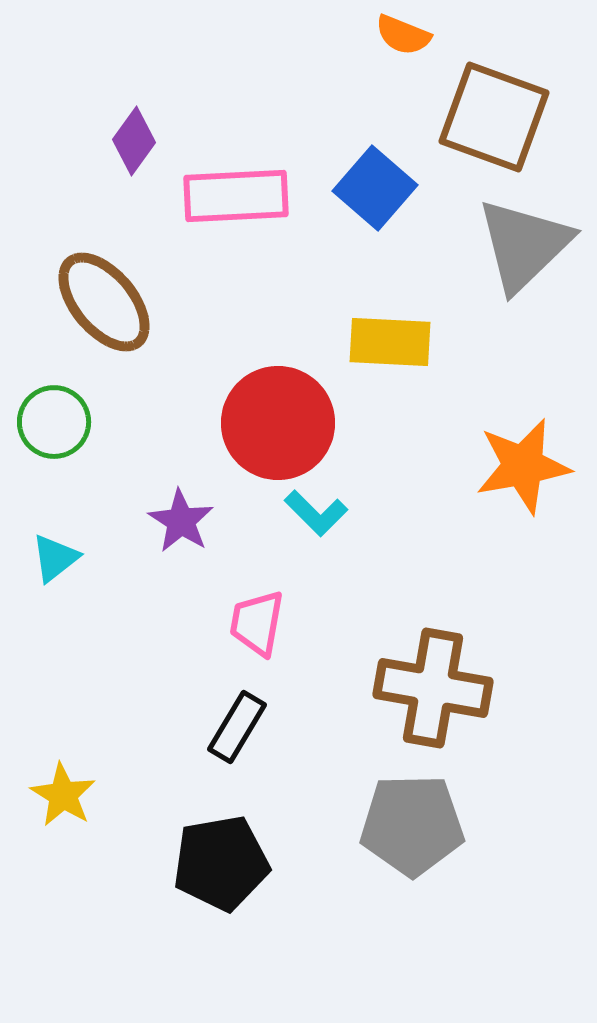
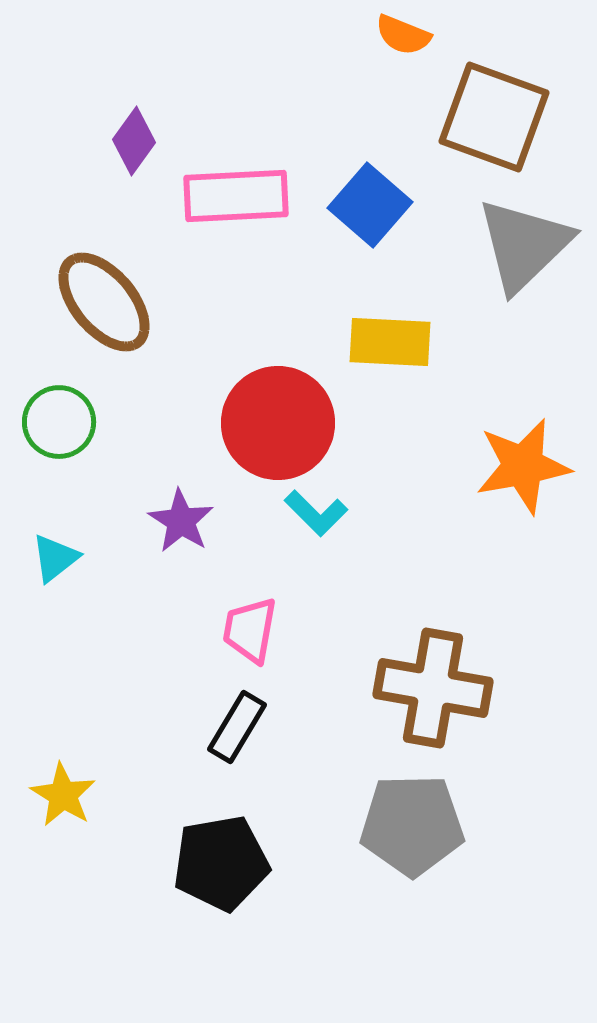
blue square: moved 5 px left, 17 px down
green circle: moved 5 px right
pink trapezoid: moved 7 px left, 7 px down
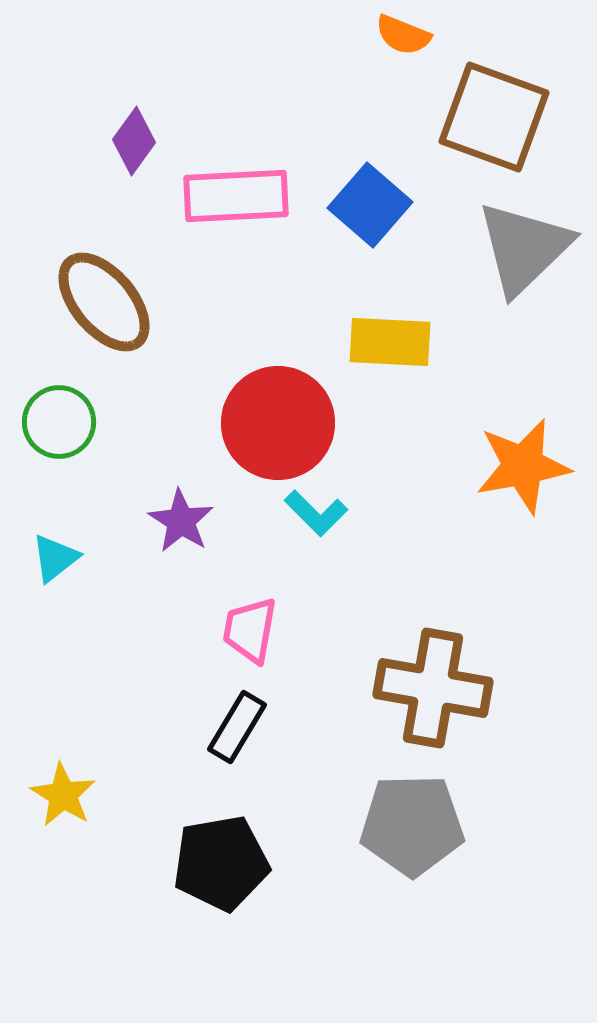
gray triangle: moved 3 px down
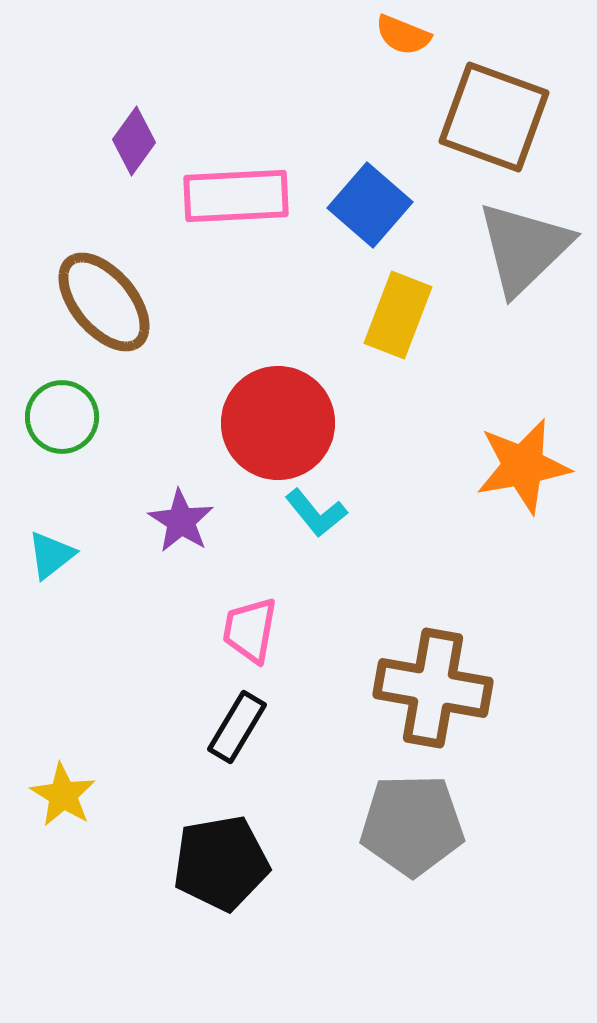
yellow rectangle: moved 8 px right, 27 px up; rotated 72 degrees counterclockwise
green circle: moved 3 px right, 5 px up
cyan L-shape: rotated 6 degrees clockwise
cyan triangle: moved 4 px left, 3 px up
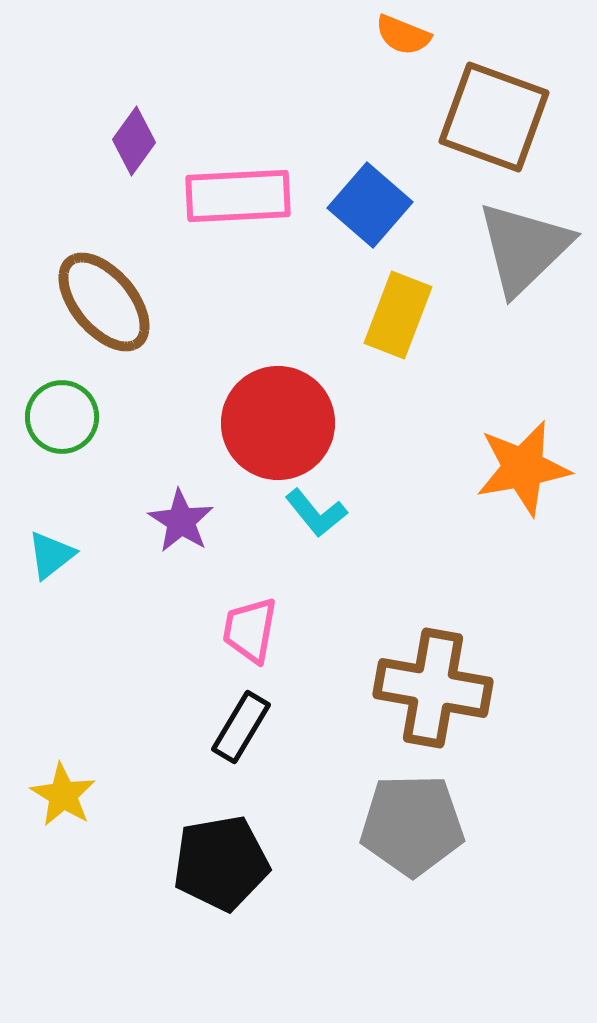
pink rectangle: moved 2 px right
orange star: moved 2 px down
black rectangle: moved 4 px right
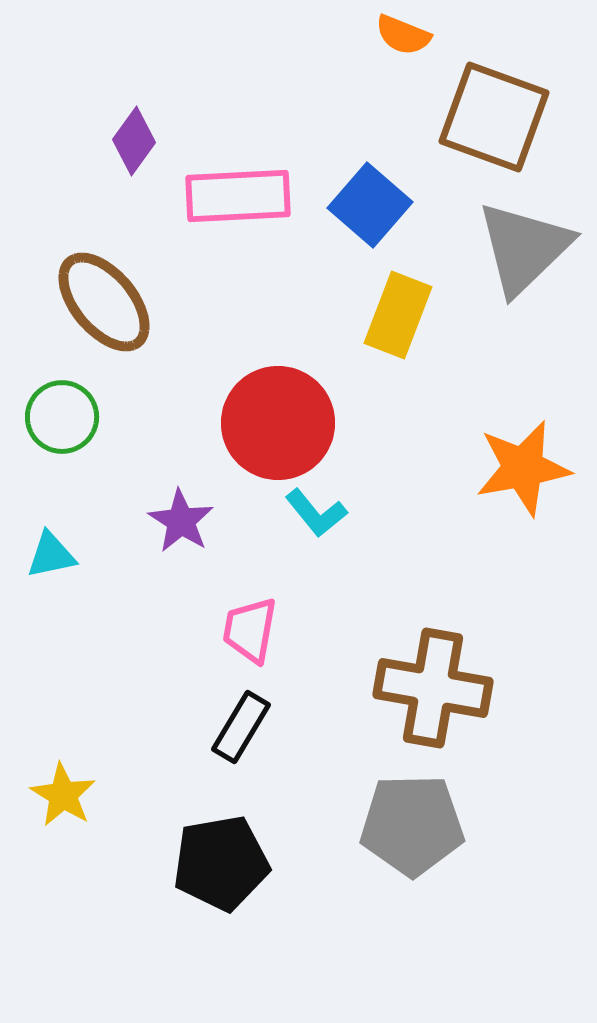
cyan triangle: rotated 26 degrees clockwise
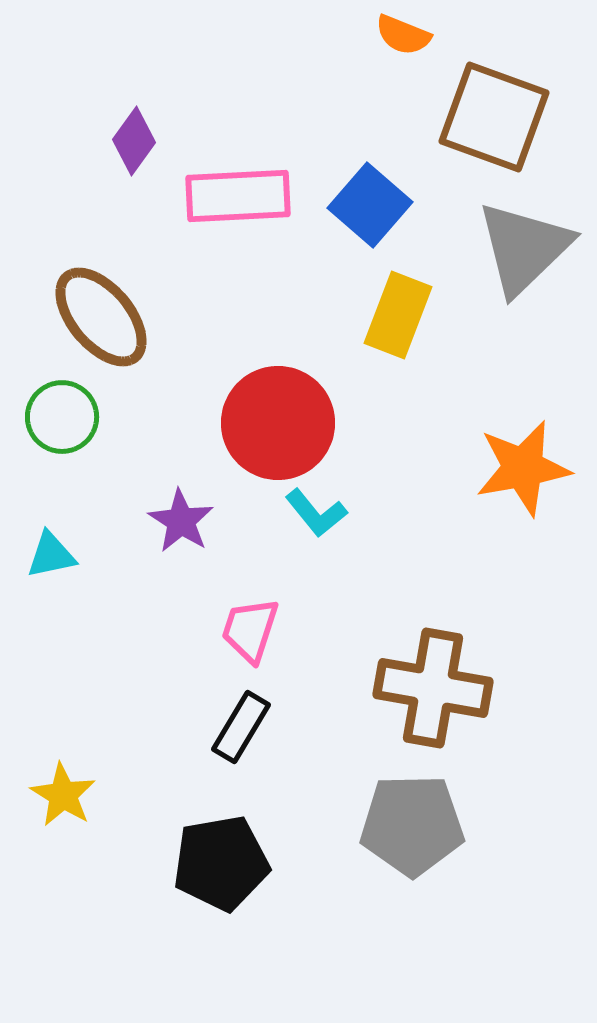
brown ellipse: moved 3 px left, 15 px down
pink trapezoid: rotated 8 degrees clockwise
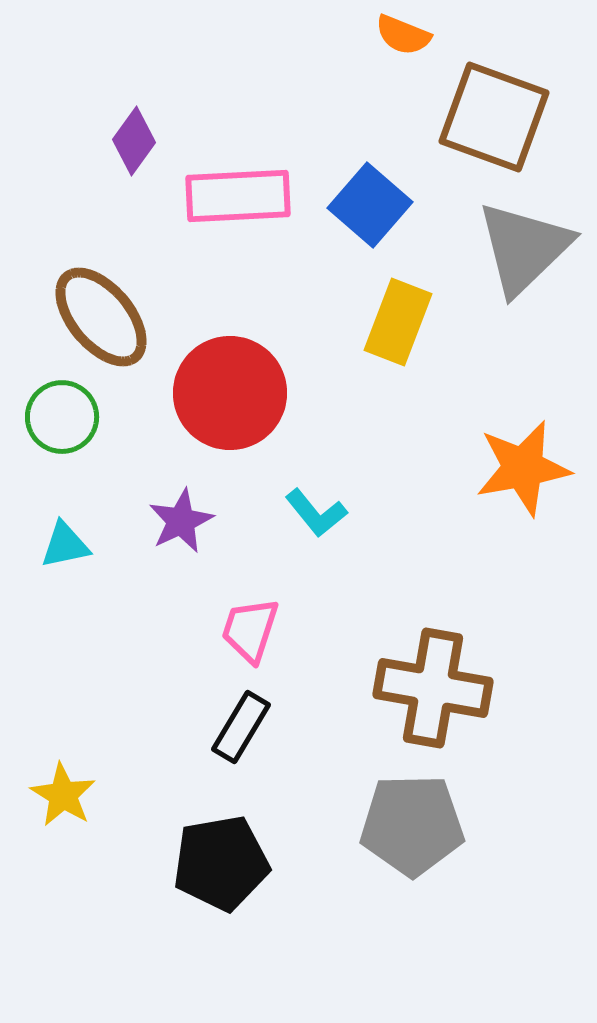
yellow rectangle: moved 7 px down
red circle: moved 48 px left, 30 px up
purple star: rotated 14 degrees clockwise
cyan triangle: moved 14 px right, 10 px up
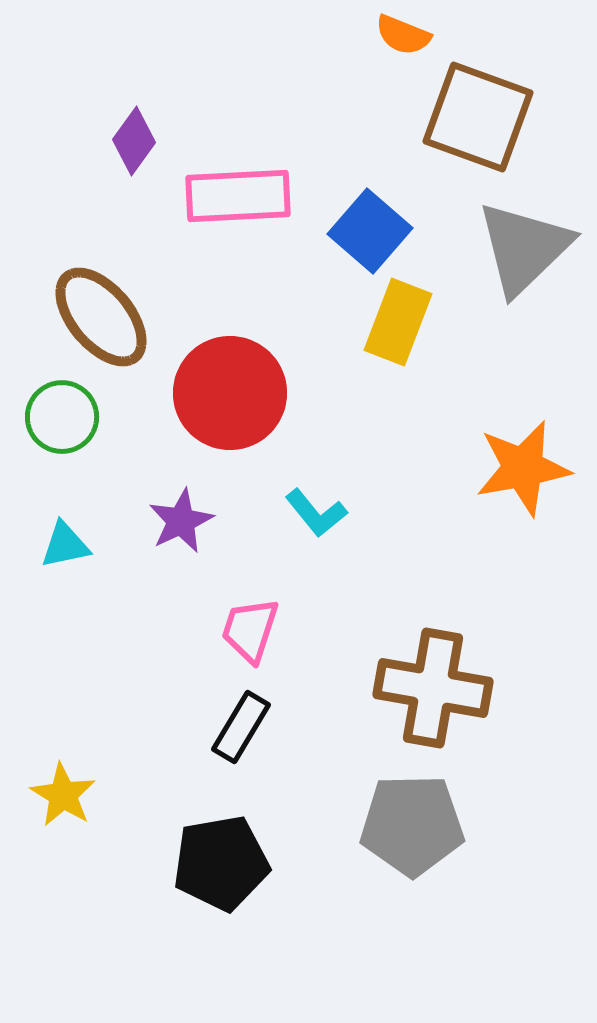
brown square: moved 16 px left
blue square: moved 26 px down
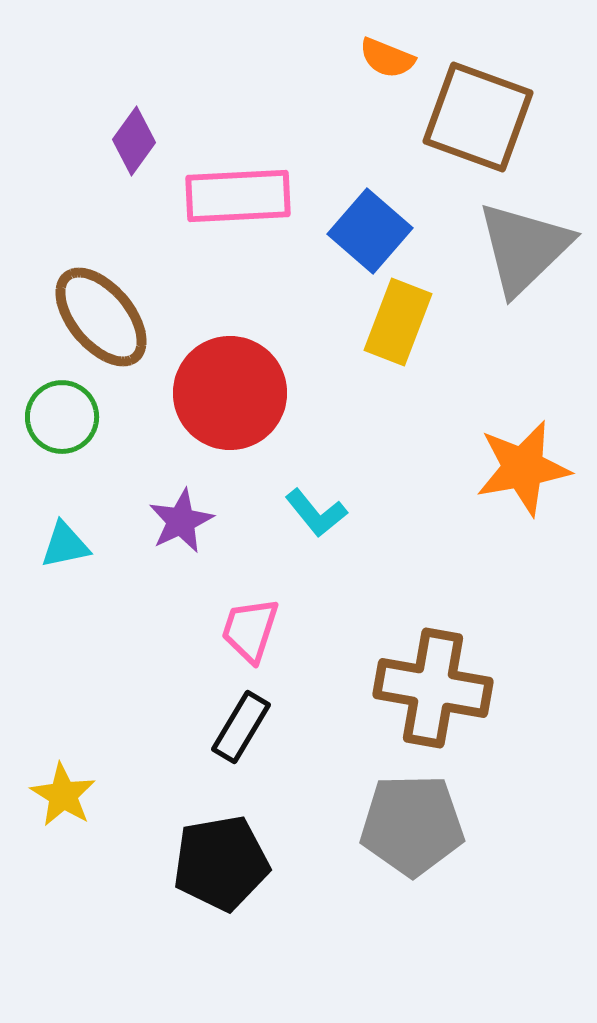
orange semicircle: moved 16 px left, 23 px down
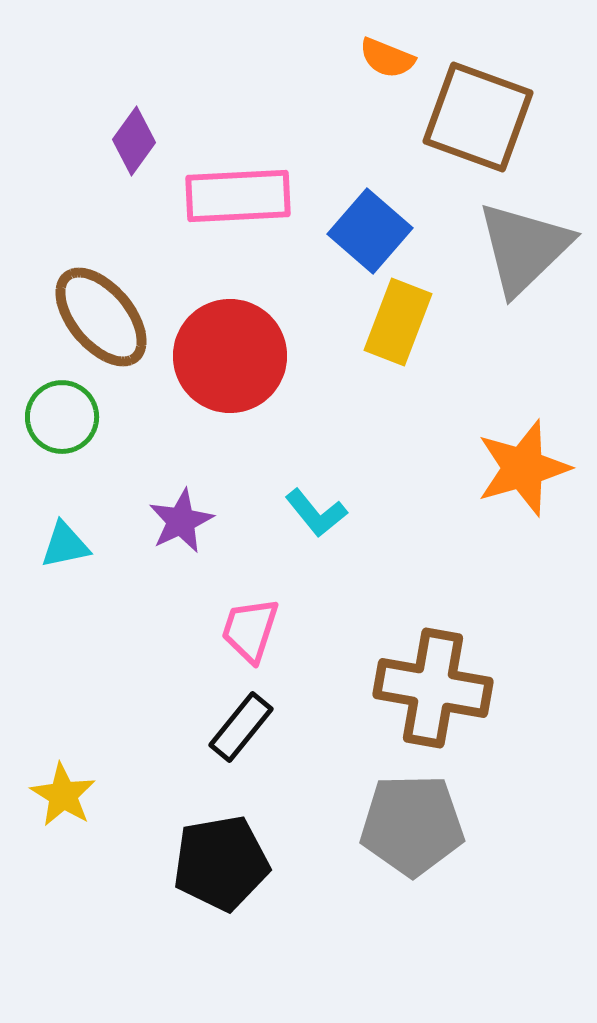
red circle: moved 37 px up
orange star: rotated 6 degrees counterclockwise
black rectangle: rotated 8 degrees clockwise
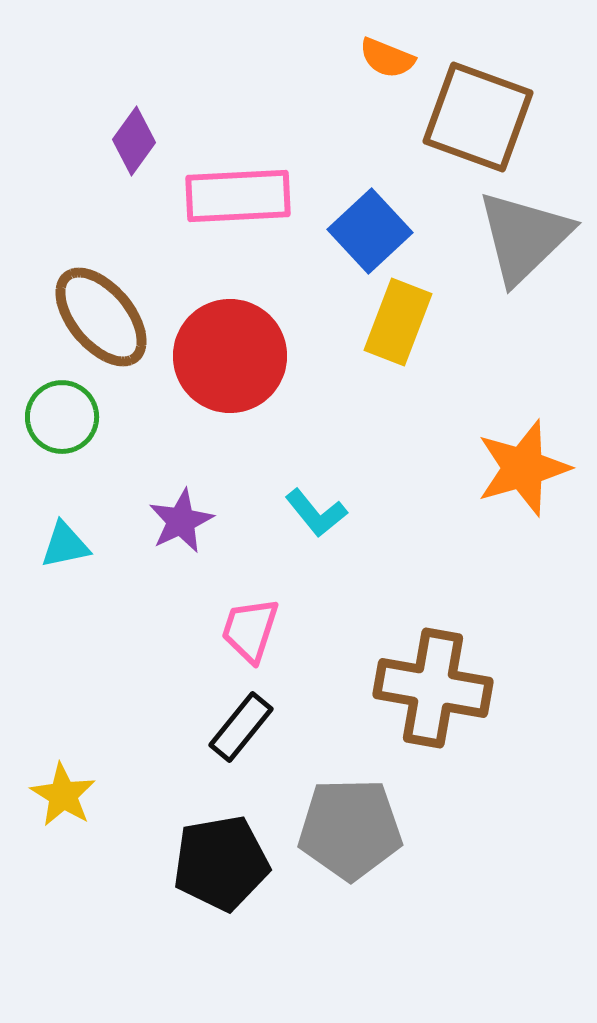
blue square: rotated 6 degrees clockwise
gray triangle: moved 11 px up
gray pentagon: moved 62 px left, 4 px down
